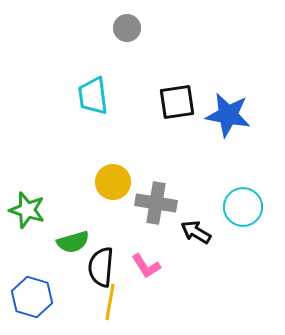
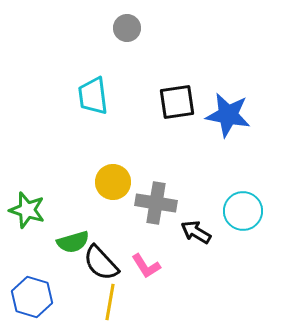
cyan circle: moved 4 px down
black semicircle: moved 4 px up; rotated 48 degrees counterclockwise
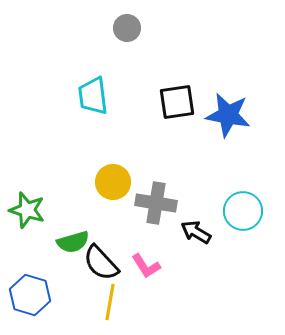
blue hexagon: moved 2 px left, 2 px up
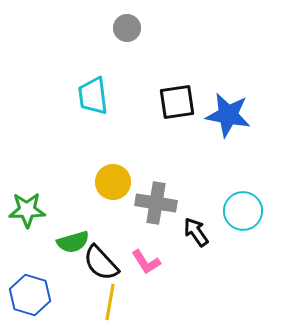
green star: rotated 18 degrees counterclockwise
black arrow: rotated 24 degrees clockwise
pink L-shape: moved 4 px up
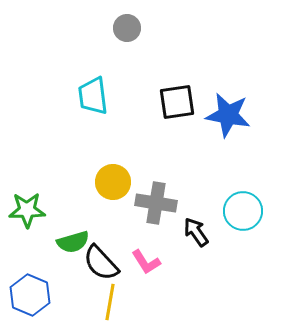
blue hexagon: rotated 6 degrees clockwise
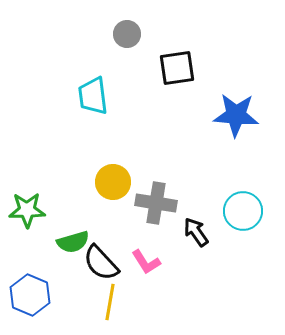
gray circle: moved 6 px down
black square: moved 34 px up
blue star: moved 8 px right; rotated 6 degrees counterclockwise
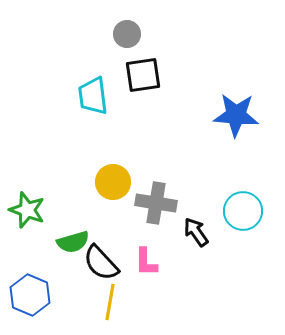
black square: moved 34 px left, 7 px down
green star: rotated 21 degrees clockwise
pink L-shape: rotated 32 degrees clockwise
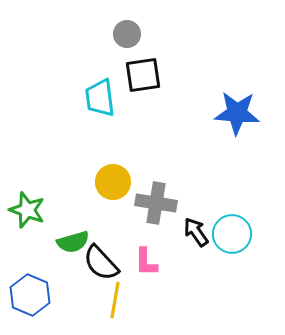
cyan trapezoid: moved 7 px right, 2 px down
blue star: moved 1 px right, 2 px up
cyan circle: moved 11 px left, 23 px down
yellow line: moved 5 px right, 2 px up
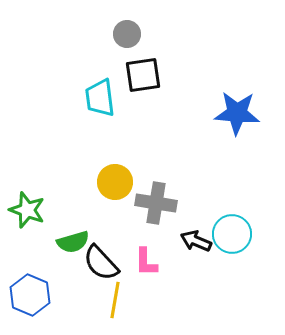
yellow circle: moved 2 px right
black arrow: moved 9 px down; rotated 32 degrees counterclockwise
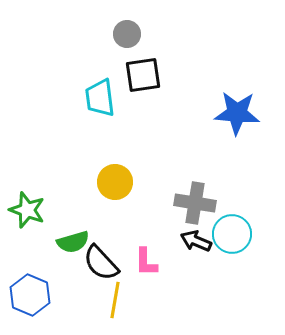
gray cross: moved 39 px right
